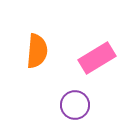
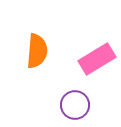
pink rectangle: moved 1 px down
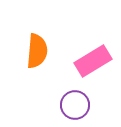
pink rectangle: moved 4 px left, 2 px down
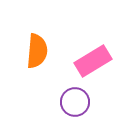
purple circle: moved 3 px up
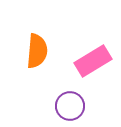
purple circle: moved 5 px left, 4 px down
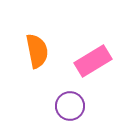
orange semicircle: rotated 16 degrees counterclockwise
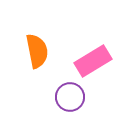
purple circle: moved 9 px up
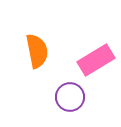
pink rectangle: moved 3 px right, 1 px up
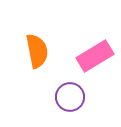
pink rectangle: moved 1 px left, 4 px up
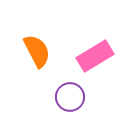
orange semicircle: rotated 16 degrees counterclockwise
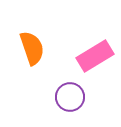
orange semicircle: moved 5 px left, 3 px up; rotated 8 degrees clockwise
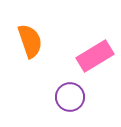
orange semicircle: moved 2 px left, 7 px up
